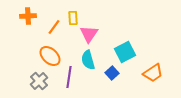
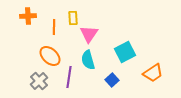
orange line: rotated 35 degrees counterclockwise
blue square: moved 7 px down
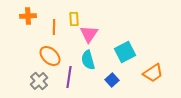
yellow rectangle: moved 1 px right, 1 px down
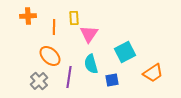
yellow rectangle: moved 1 px up
cyan semicircle: moved 3 px right, 4 px down
blue square: rotated 32 degrees clockwise
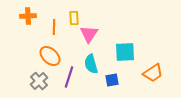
cyan square: rotated 25 degrees clockwise
purple line: rotated 10 degrees clockwise
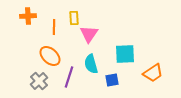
cyan square: moved 2 px down
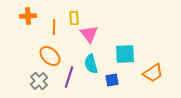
pink triangle: rotated 12 degrees counterclockwise
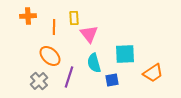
cyan semicircle: moved 3 px right, 1 px up
